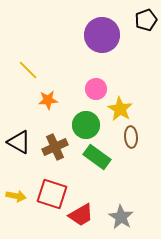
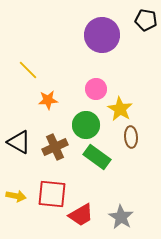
black pentagon: rotated 30 degrees clockwise
red square: rotated 12 degrees counterclockwise
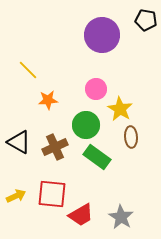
yellow arrow: rotated 36 degrees counterclockwise
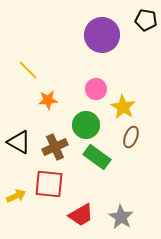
yellow star: moved 3 px right, 2 px up
brown ellipse: rotated 25 degrees clockwise
red square: moved 3 px left, 10 px up
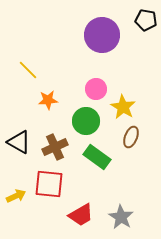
green circle: moved 4 px up
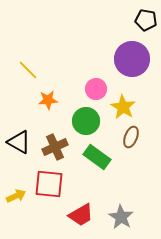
purple circle: moved 30 px right, 24 px down
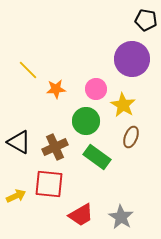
orange star: moved 8 px right, 11 px up
yellow star: moved 2 px up
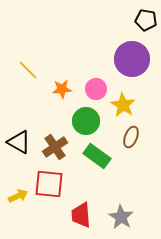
orange star: moved 6 px right
brown cross: rotated 10 degrees counterclockwise
green rectangle: moved 1 px up
yellow arrow: moved 2 px right
red trapezoid: rotated 116 degrees clockwise
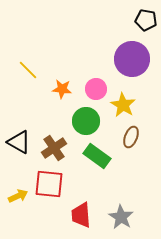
orange star: rotated 12 degrees clockwise
brown cross: moved 1 px left, 1 px down
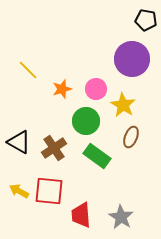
orange star: rotated 24 degrees counterclockwise
red square: moved 7 px down
yellow arrow: moved 1 px right, 5 px up; rotated 126 degrees counterclockwise
